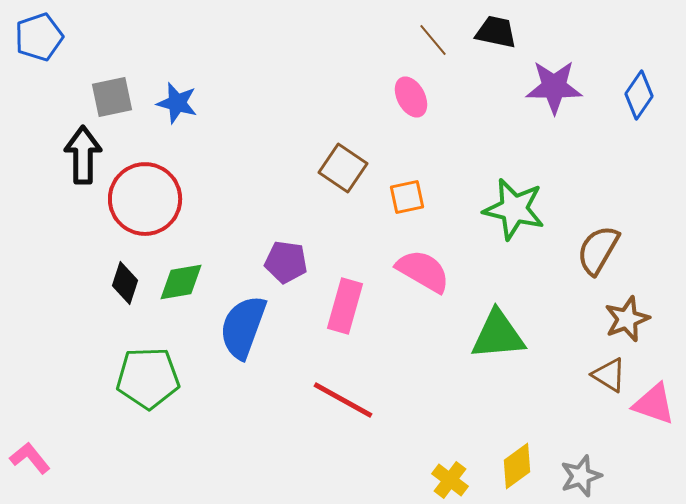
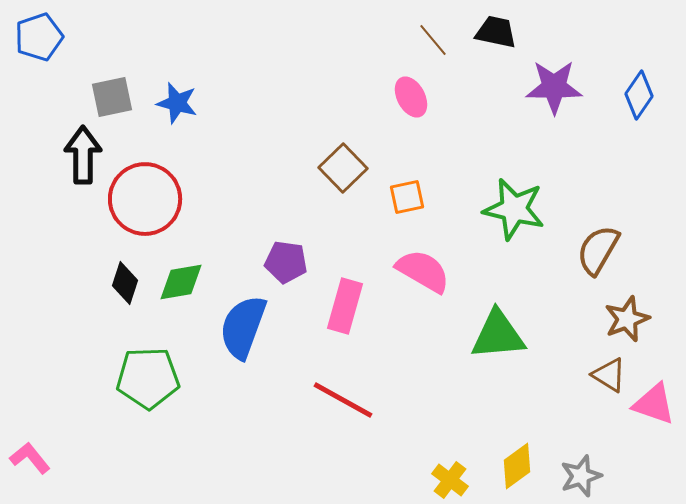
brown square: rotated 12 degrees clockwise
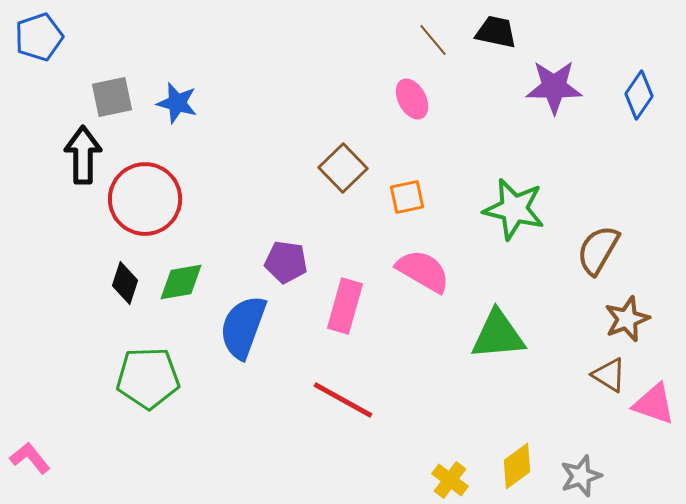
pink ellipse: moved 1 px right, 2 px down
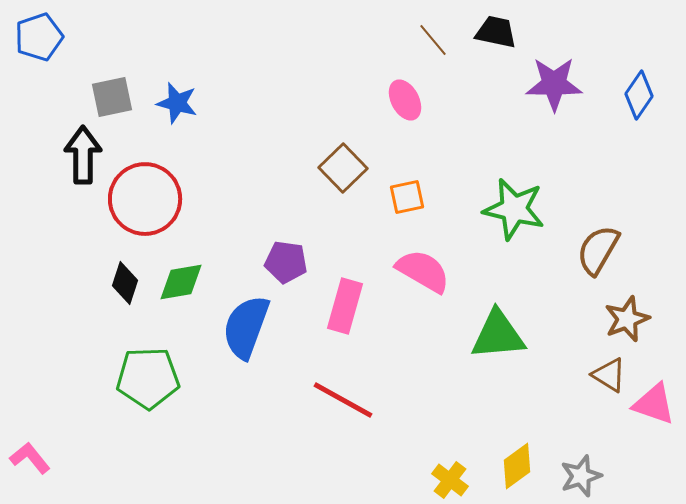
purple star: moved 3 px up
pink ellipse: moved 7 px left, 1 px down
blue semicircle: moved 3 px right
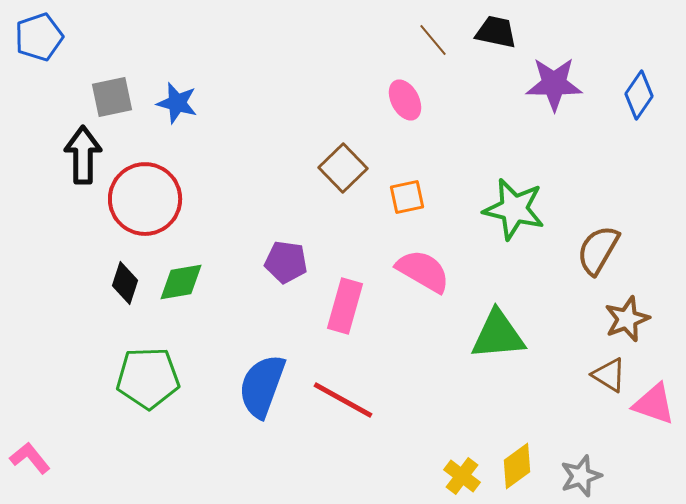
blue semicircle: moved 16 px right, 59 px down
yellow cross: moved 12 px right, 4 px up
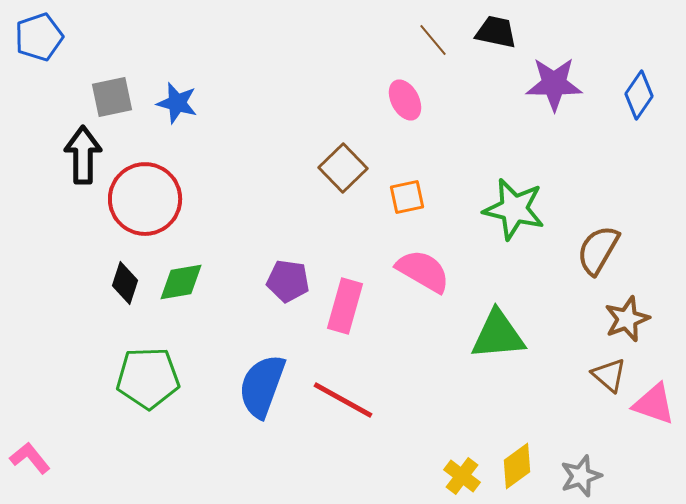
purple pentagon: moved 2 px right, 19 px down
brown triangle: rotated 9 degrees clockwise
